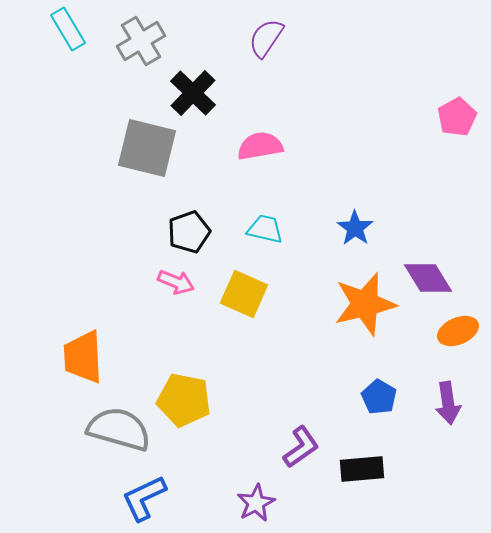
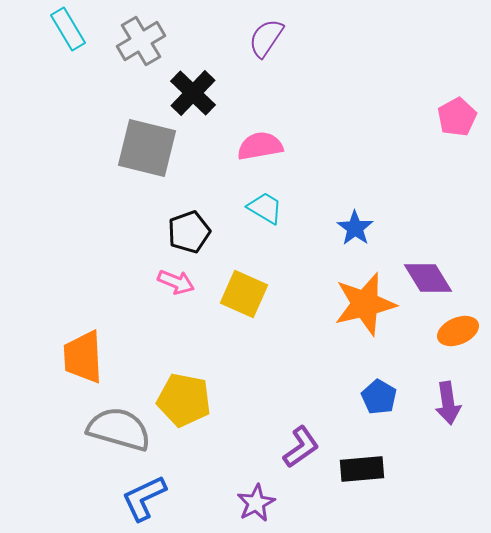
cyan trapezoid: moved 21 px up; rotated 18 degrees clockwise
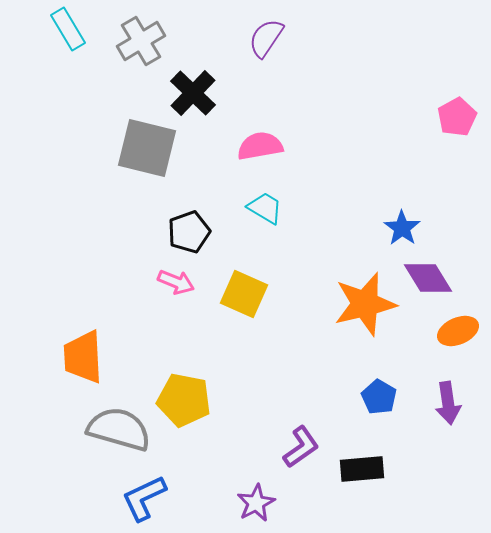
blue star: moved 47 px right
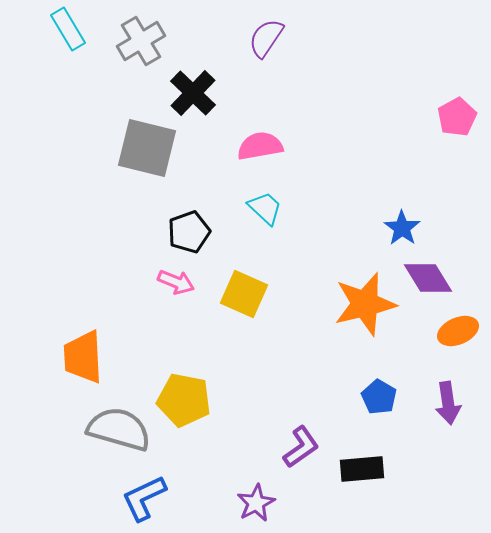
cyan trapezoid: rotated 12 degrees clockwise
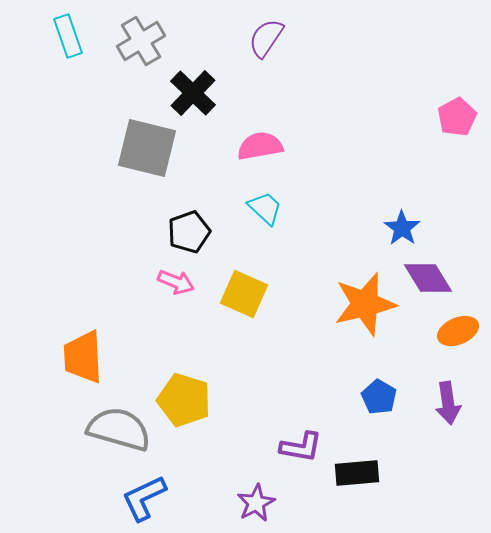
cyan rectangle: moved 7 px down; rotated 12 degrees clockwise
yellow pentagon: rotated 6 degrees clockwise
purple L-shape: rotated 45 degrees clockwise
black rectangle: moved 5 px left, 4 px down
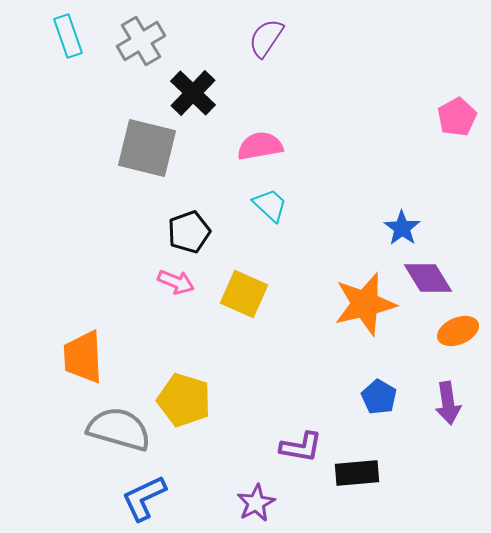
cyan trapezoid: moved 5 px right, 3 px up
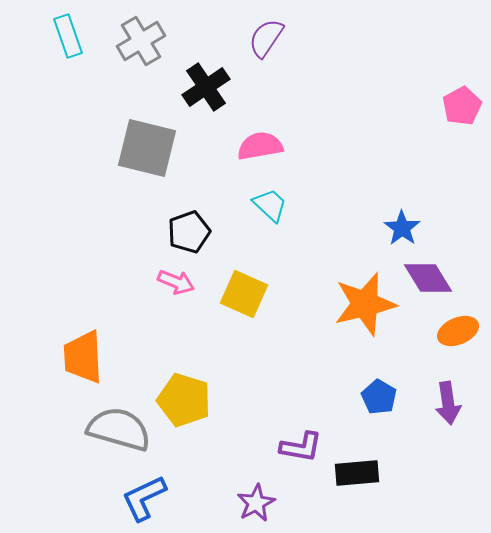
black cross: moved 13 px right, 6 px up; rotated 12 degrees clockwise
pink pentagon: moved 5 px right, 11 px up
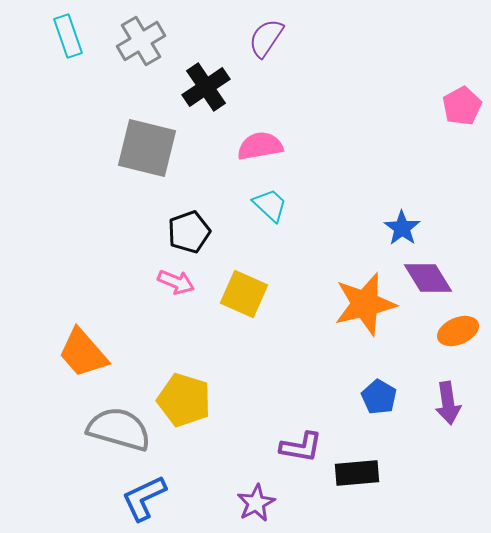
orange trapezoid: moved 4 px up; rotated 38 degrees counterclockwise
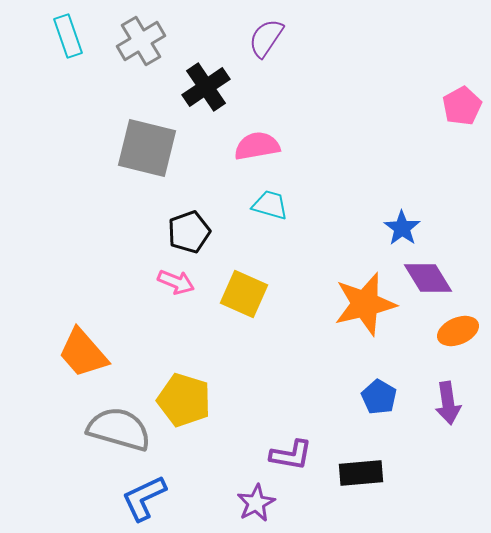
pink semicircle: moved 3 px left
cyan trapezoid: rotated 27 degrees counterclockwise
purple L-shape: moved 10 px left, 8 px down
black rectangle: moved 4 px right
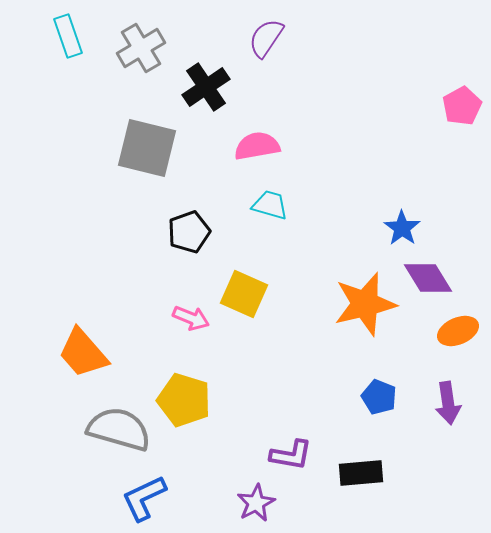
gray cross: moved 7 px down
pink arrow: moved 15 px right, 36 px down
blue pentagon: rotated 8 degrees counterclockwise
